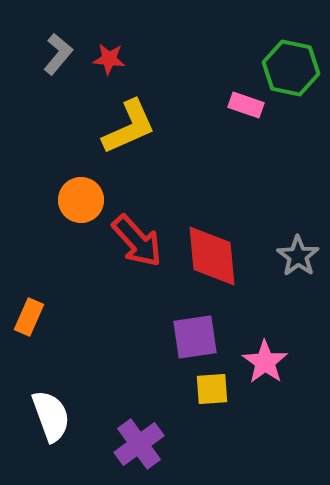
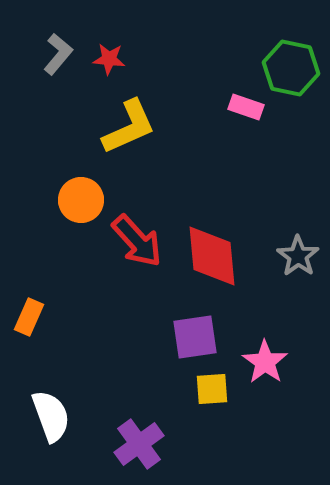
pink rectangle: moved 2 px down
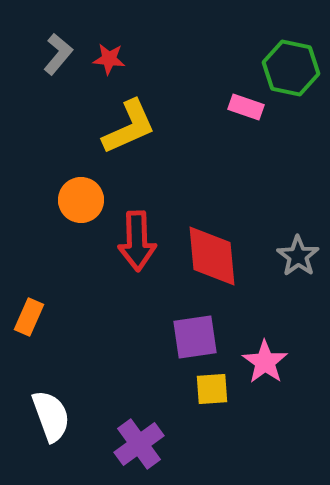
red arrow: rotated 40 degrees clockwise
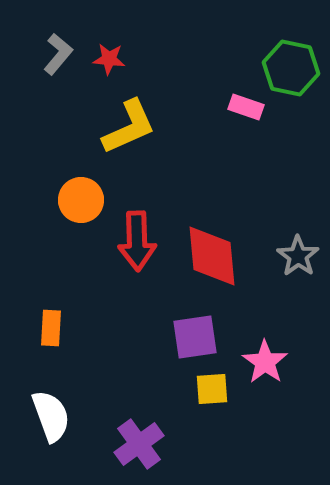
orange rectangle: moved 22 px right, 11 px down; rotated 21 degrees counterclockwise
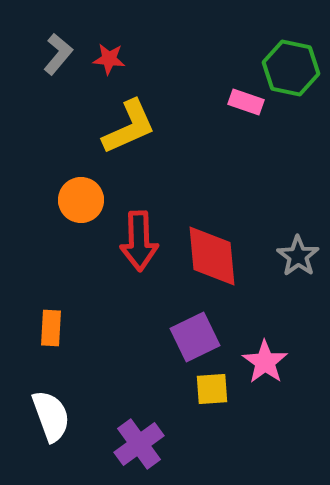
pink rectangle: moved 5 px up
red arrow: moved 2 px right
purple square: rotated 18 degrees counterclockwise
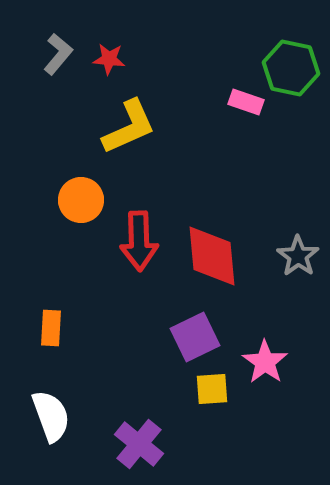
purple cross: rotated 15 degrees counterclockwise
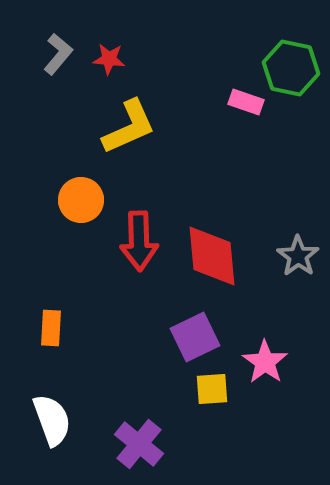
white semicircle: moved 1 px right, 4 px down
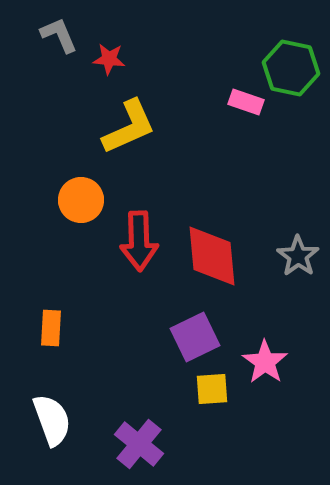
gray L-shape: moved 1 px right, 19 px up; rotated 63 degrees counterclockwise
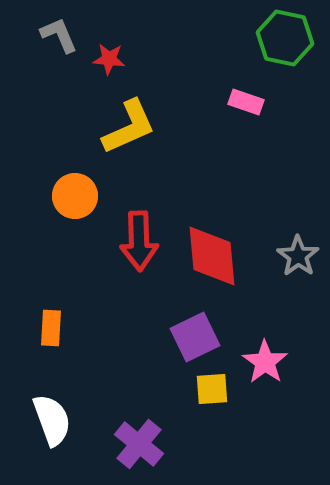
green hexagon: moved 6 px left, 30 px up
orange circle: moved 6 px left, 4 px up
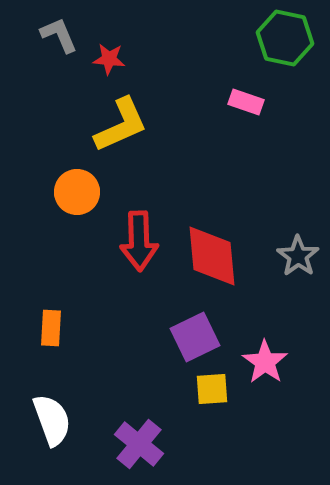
yellow L-shape: moved 8 px left, 2 px up
orange circle: moved 2 px right, 4 px up
